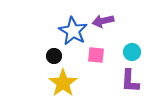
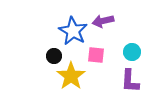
yellow star: moved 8 px right, 7 px up
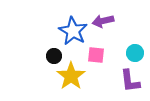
cyan circle: moved 3 px right, 1 px down
purple L-shape: rotated 10 degrees counterclockwise
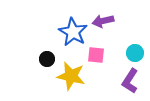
blue star: moved 1 px down
black circle: moved 7 px left, 3 px down
yellow star: rotated 24 degrees counterclockwise
purple L-shape: rotated 40 degrees clockwise
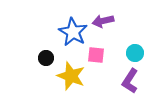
black circle: moved 1 px left, 1 px up
yellow star: rotated 8 degrees clockwise
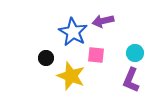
purple L-shape: moved 1 px right, 1 px up; rotated 10 degrees counterclockwise
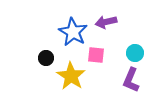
purple arrow: moved 3 px right, 1 px down
yellow star: rotated 12 degrees clockwise
